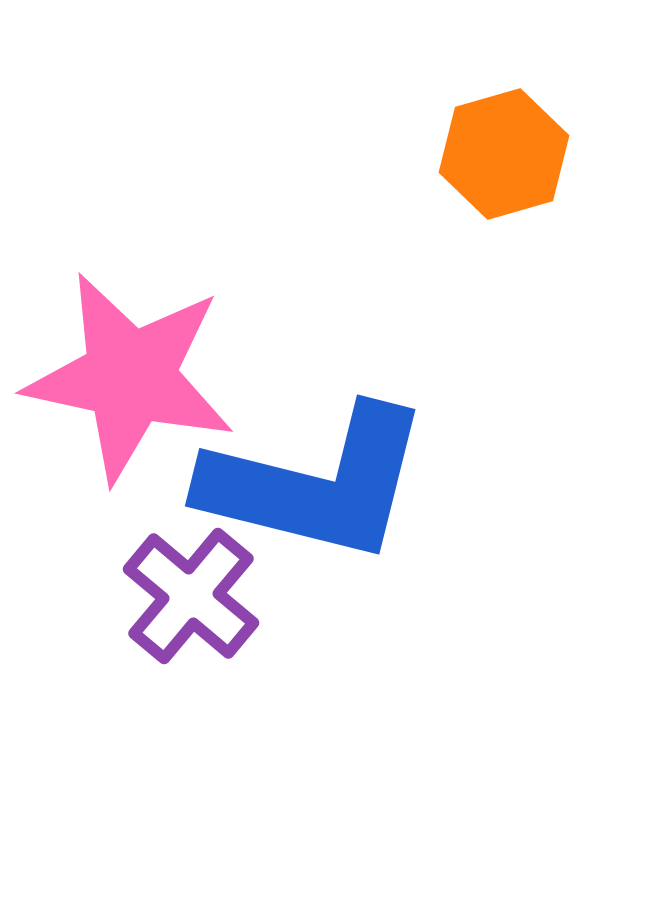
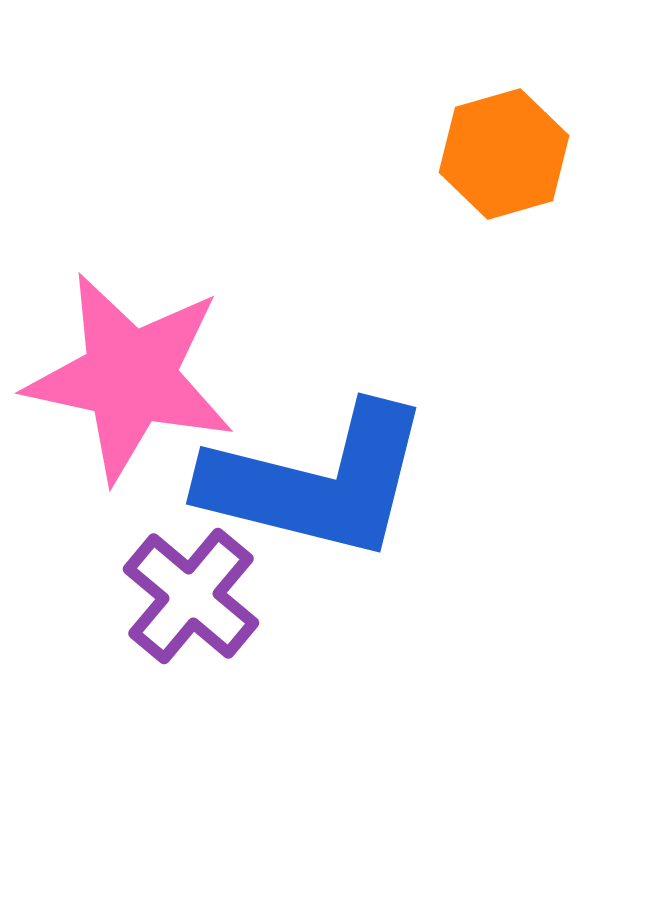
blue L-shape: moved 1 px right, 2 px up
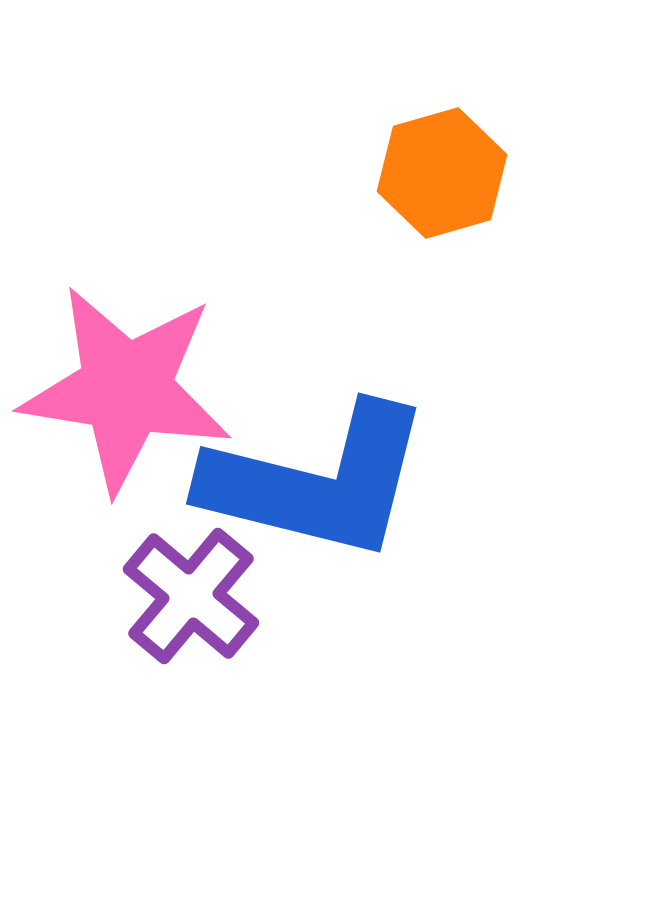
orange hexagon: moved 62 px left, 19 px down
pink star: moved 4 px left, 12 px down; rotated 3 degrees counterclockwise
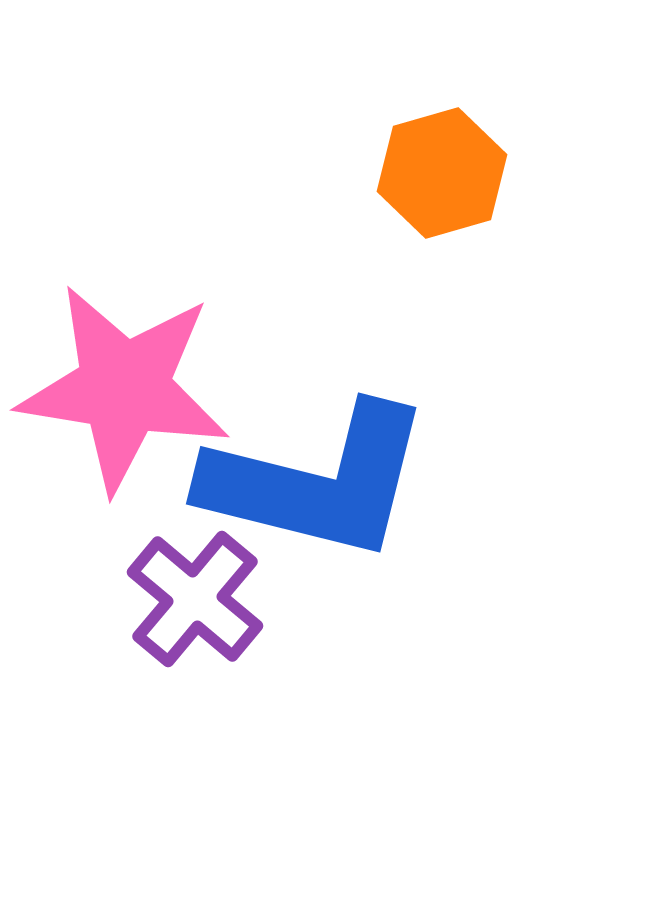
pink star: moved 2 px left, 1 px up
purple cross: moved 4 px right, 3 px down
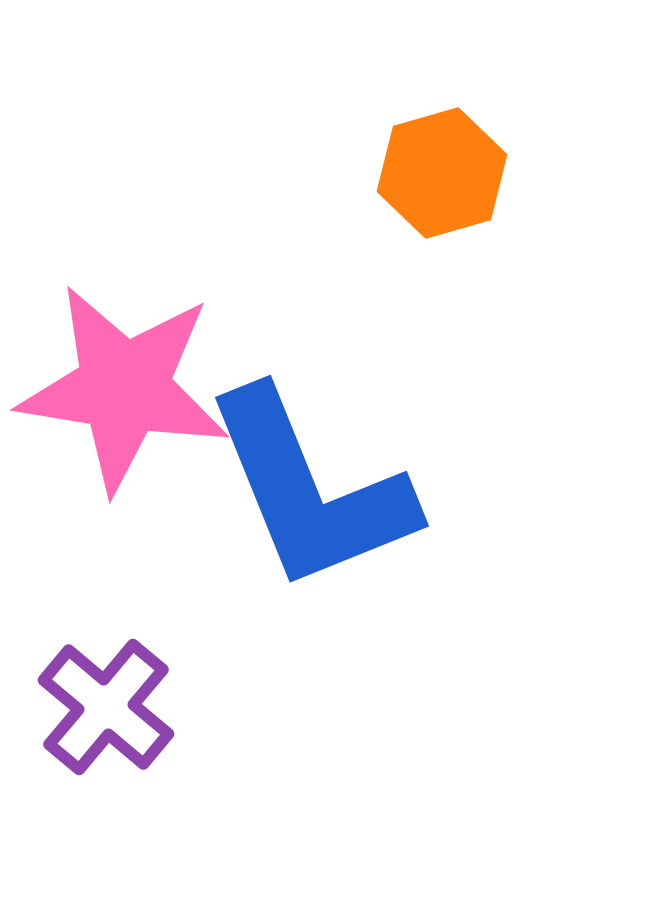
blue L-shape: moved 7 px left, 8 px down; rotated 54 degrees clockwise
purple cross: moved 89 px left, 108 px down
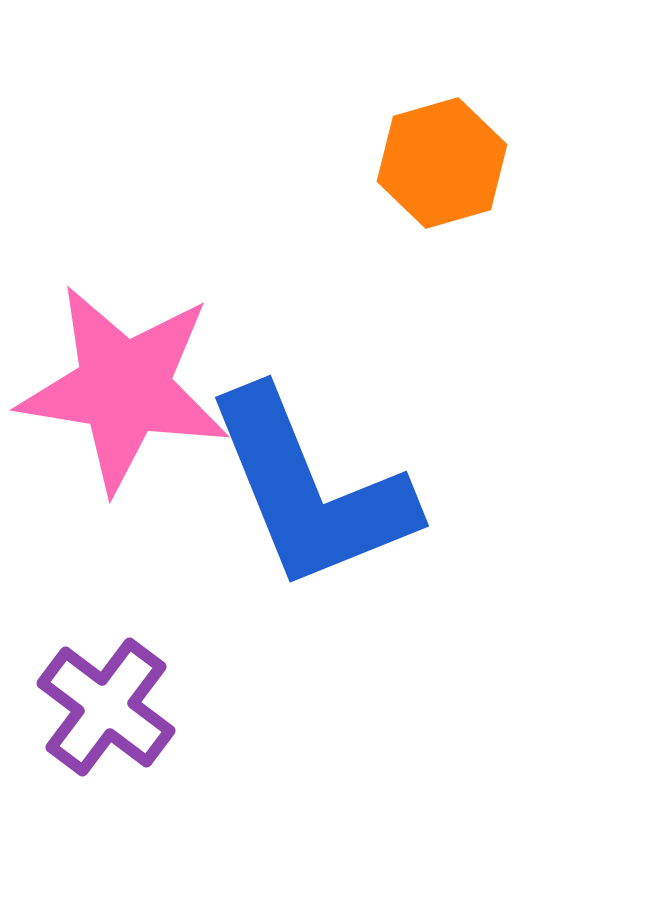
orange hexagon: moved 10 px up
purple cross: rotated 3 degrees counterclockwise
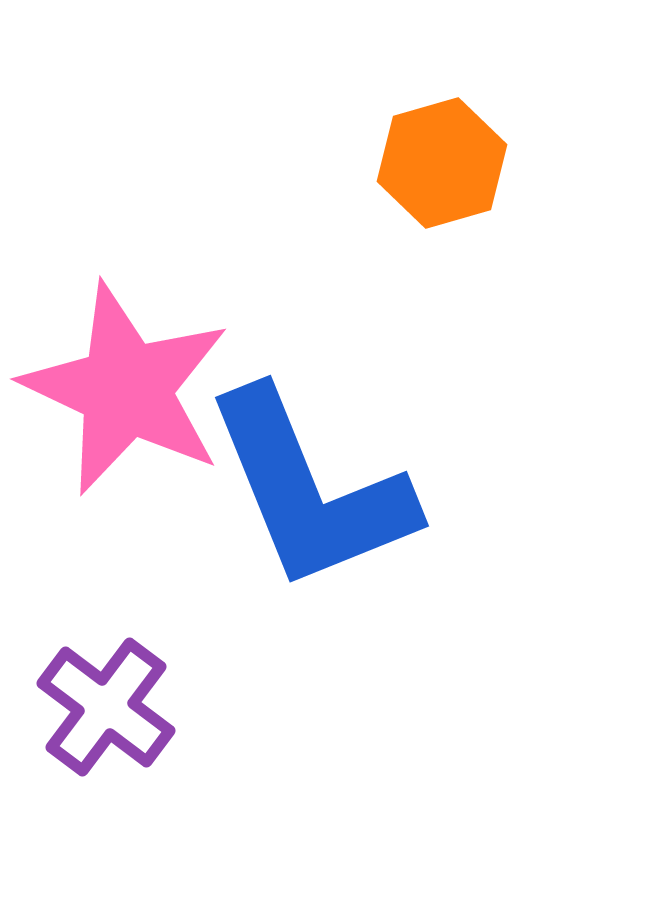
pink star: moved 2 px right, 1 px down; rotated 16 degrees clockwise
